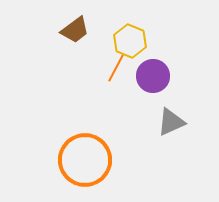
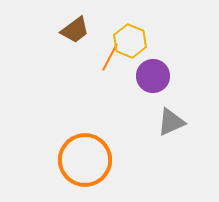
orange line: moved 6 px left, 11 px up
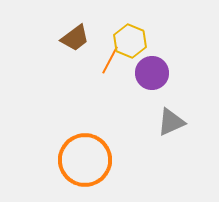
brown trapezoid: moved 8 px down
orange line: moved 3 px down
purple circle: moved 1 px left, 3 px up
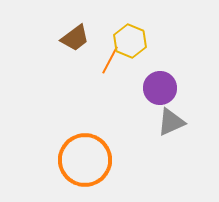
purple circle: moved 8 px right, 15 px down
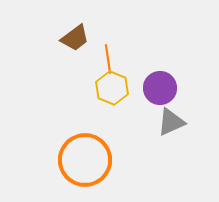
yellow hexagon: moved 18 px left, 47 px down
orange line: moved 2 px left, 1 px up; rotated 36 degrees counterclockwise
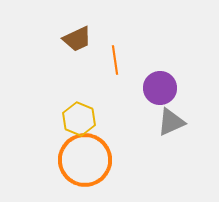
brown trapezoid: moved 2 px right, 1 px down; rotated 12 degrees clockwise
orange line: moved 7 px right, 1 px down
yellow hexagon: moved 33 px left, 31 px down
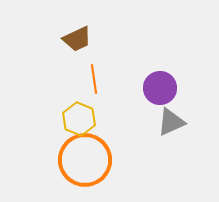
orange line: moved 21 px left, 19 px down
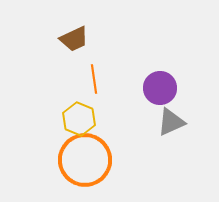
brown trapezoid: moved 3 px left
